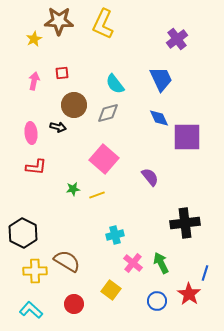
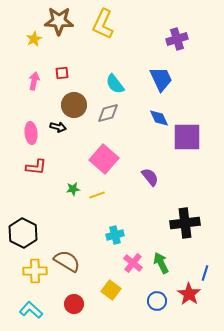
purple cross: rotated 20 degrees clockwise
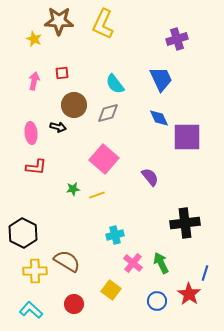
yellow star: rotated 21 degrees counterclockwise
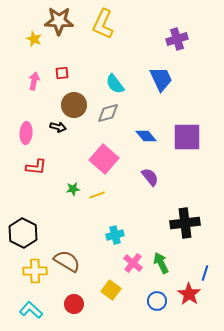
blue diamond: moved 13 px left, 18 px down; rotated 15 degrees counterclockwise
pink ellipse: moved 5 px left; rotated 10 degrees clockwise
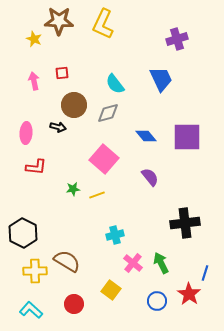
pink arrow: rotated 24 degrees counterclockwise
